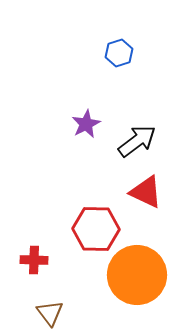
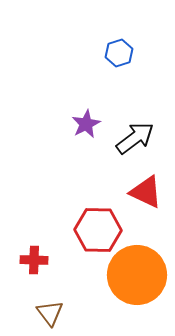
black arrow: moved 2 px left, 3 px up
red hexagon: moved 2 px right, 1 px down
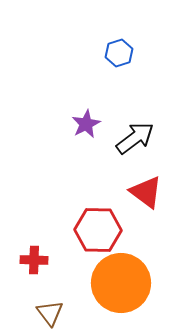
red triangle: rotated 12 degrees clockwise
orange circle: moved 16 px left, 8 px down
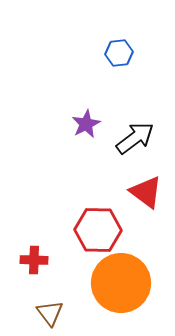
blue hexagon: rotated 12 degrees clockwise
